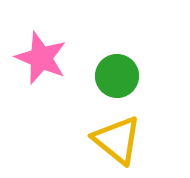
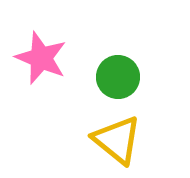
green circle: moved 1 px right, 1 px down
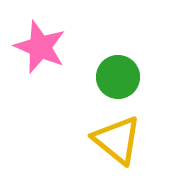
pink star: moved 1 px left, 11 px up
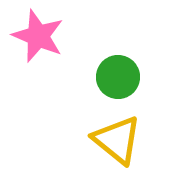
pink star: moved 2 px left, 11 px up
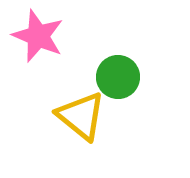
yellow triangle: moved 36 px left, 24 px up
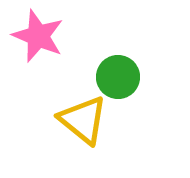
yellow triangle: moved 2 px right, 4 px down
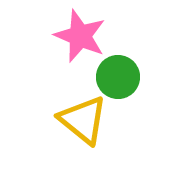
pink star: moved 42 px right
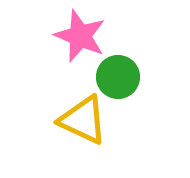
yellow triangle: rotated 14 degrees counterclockwise
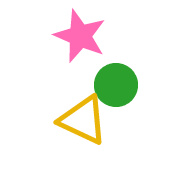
green circle: moved 2 px left, 8 px down
